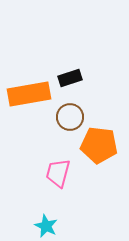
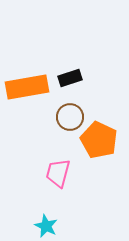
orange rectangle: moved 2 px left, 7 px up
orange pentagon: moved 5 px up; rotated 18 degrees clockwise
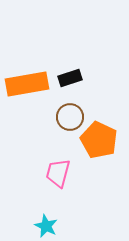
orange rectangle: moved 3 px up
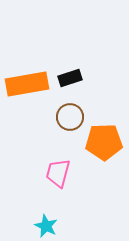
orange pentagon: moved 5 px right, 2 px down; rotated 27 degrees counterclockwise
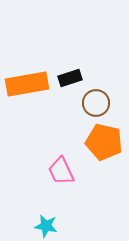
brown circle: moved 26 px right, 14 px up
orange pentagon: rotated 15 degrees clockwise
pink trapezoid: moved 3 px right, 2 px up; rotated 40 degrees counterclockwise
cyan star: rotated 15 degrees counterclockwise
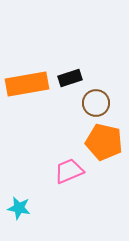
pink trapezoid: moved 8 px right; rotated 92 degrees clockwise
cyan star: moved 27 px left, 18 px up
